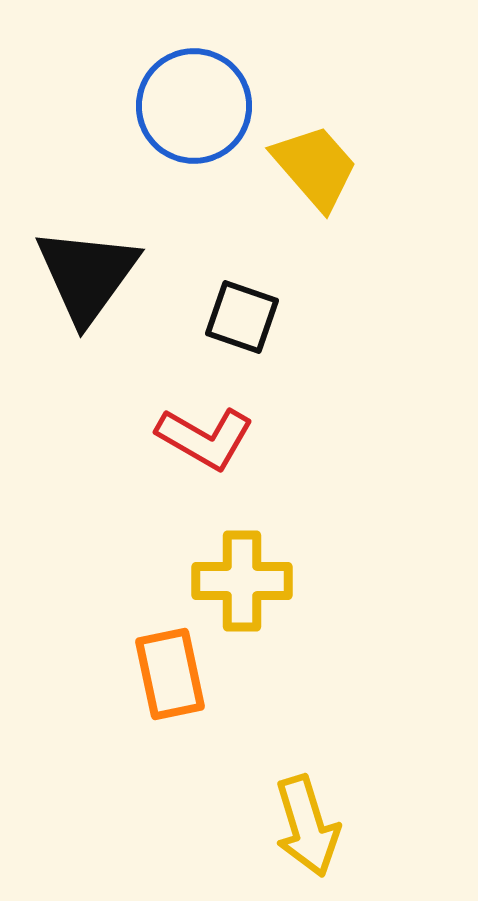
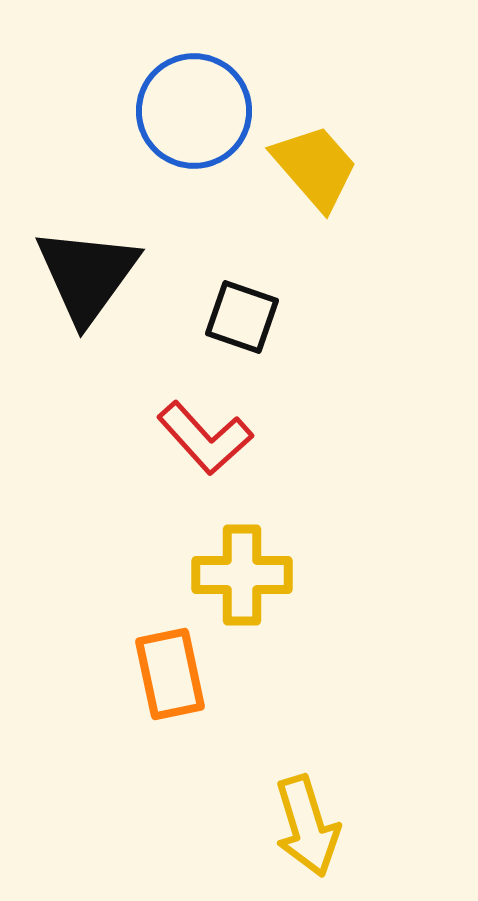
blue circle: moved 5 px down
red L-shape: rotated 18 degrees clockwise
yellow cross: moved 6 px up
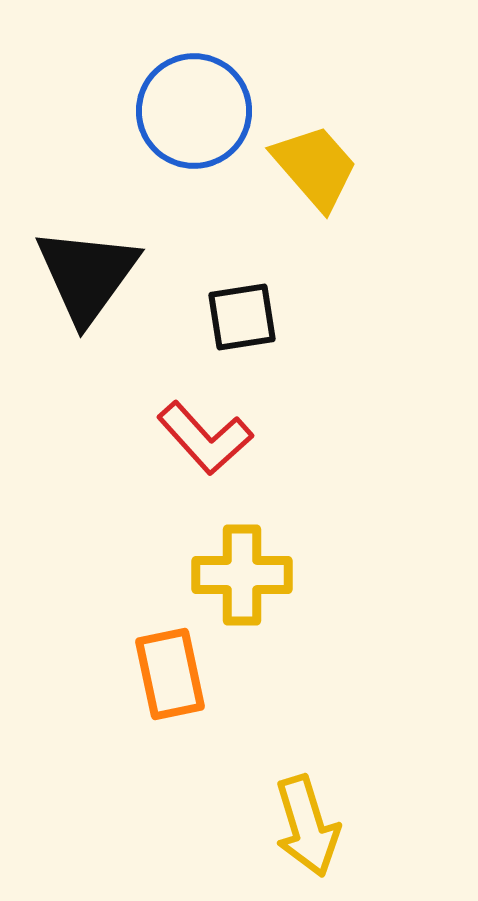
black square: rotated 28 degrees counterclockwise
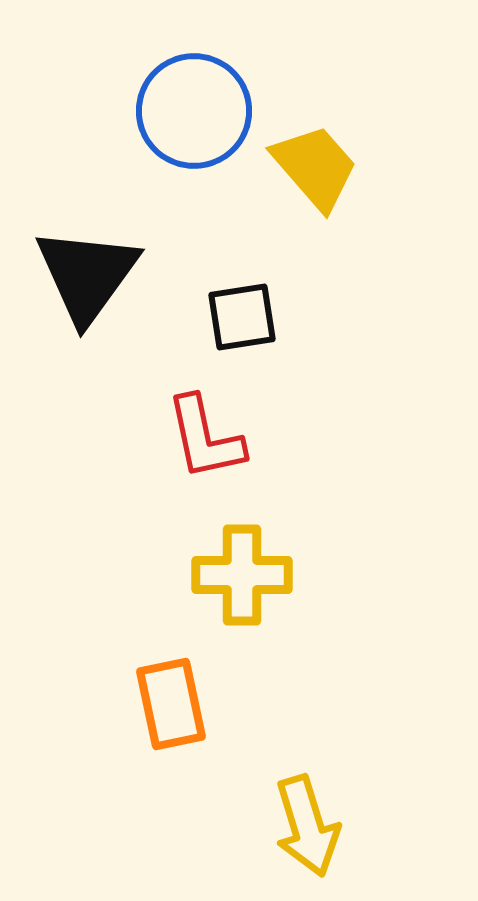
red L-shape: rotated 30 degrees clockwise
orange rectangle: moved 1 px right, 30 px down
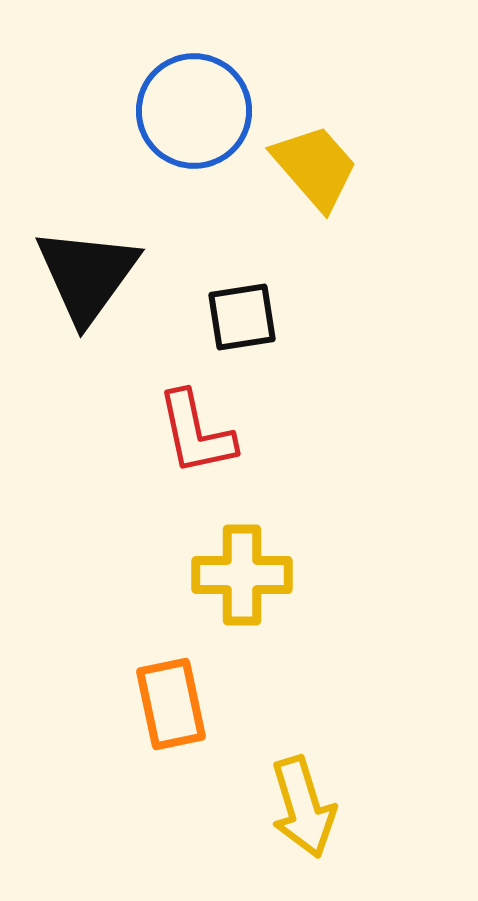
red L-shape: moved 9 px left, 5 px up
yellow arrow: moved 4 px left, 19 px up
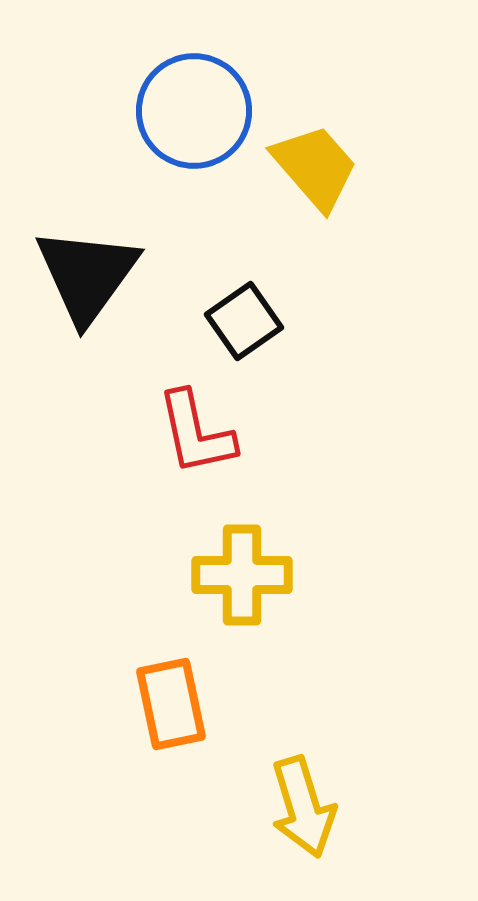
black square: moved 2 px right, 4 px down; rotated 26 degrees counterclockwise
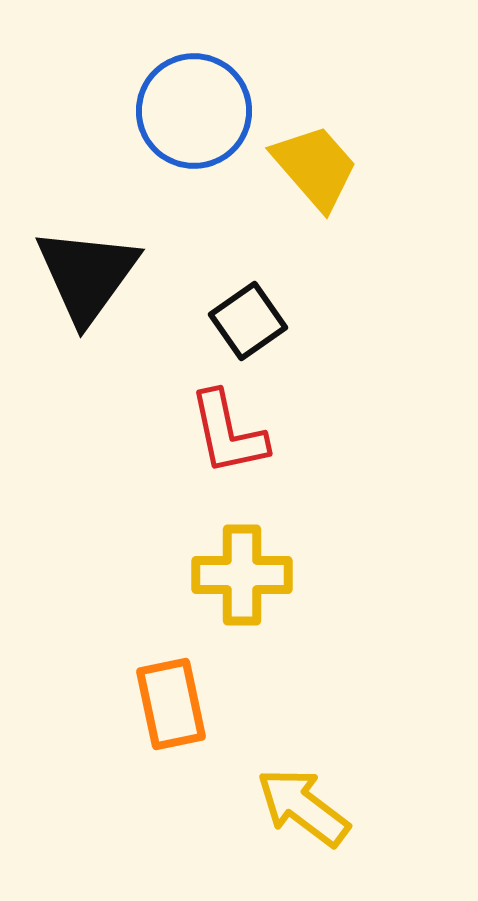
black square: moved 4 px right
red L-shape: moved 32 px right
yellow arrow: rotated 144 degrees clockwise
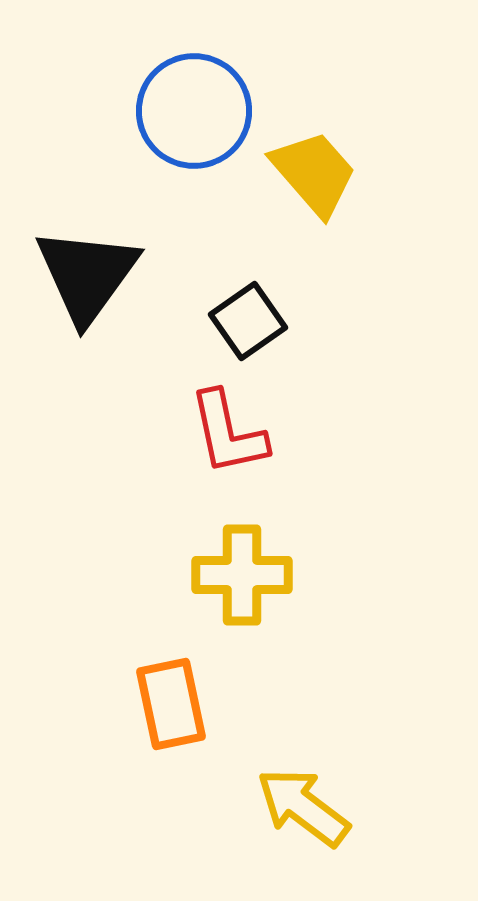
yellow trapezoid: moved 1 px left, 6 px down
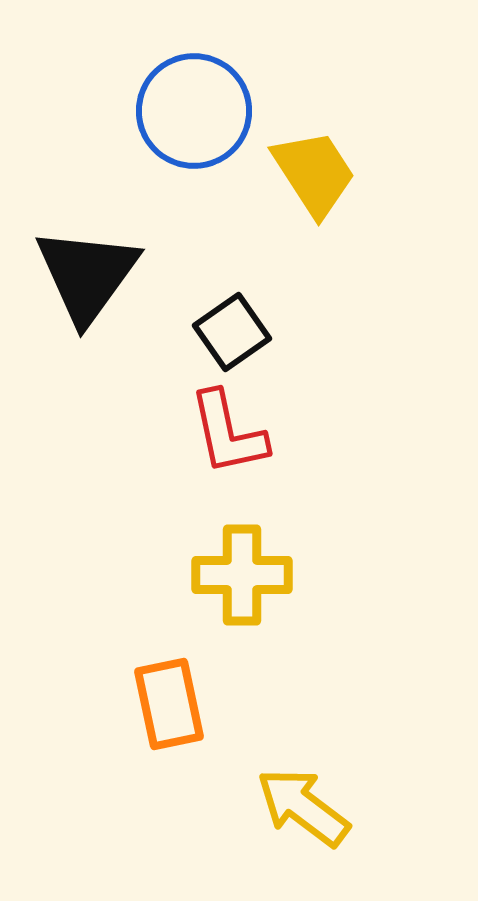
yellow trapezoid: rotated 8 degrees clockwise
black square: moved 16 px left, 11 px down
orange rectangle: moved 2 px left
